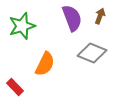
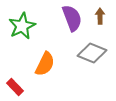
brown arrow: rotated 21 degrees counterclockwise
green star: rotated 8 degrees counterclockwise
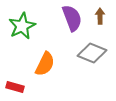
red rectangle: rotated 30 degrees counterclockwise
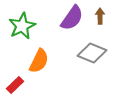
purple semicircle: rotated 56 degrees clockwise
orange semicircle: moved 6 px left, 3 px up
red rectangle: moved 2 px up; rotated 60 degrees counterclockwise
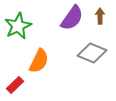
green star: moved 4 px left
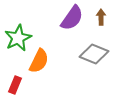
brown arrow: moved 1 px right, 1 px down
green star: moved 12 px down
gray diamond: moved 2 px right, 1 px down
red rectangle: rotated 24 degrees counterclockwise
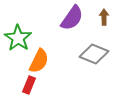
brown arrow: moved 3 px right
green star: rotated 12 degrees counterclockwise
red rectangle: moved 14 px right
